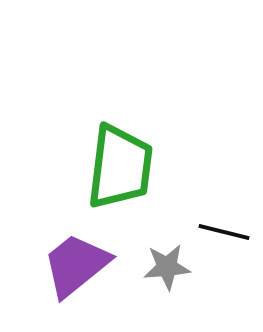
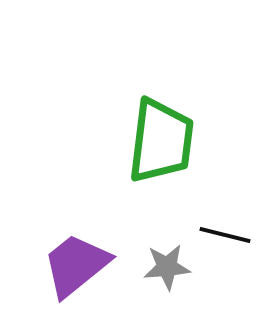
green trapezoid: moved 41 px right, 26 px up
black line: moved 1 px right, 3 px down
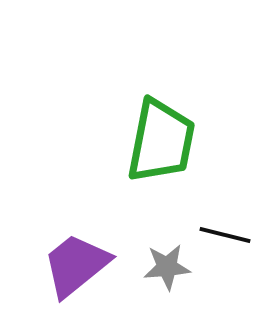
green trapezoid: rotated 4 degrees clockwise
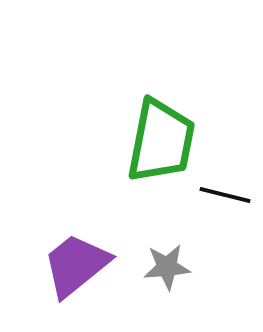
black line: moved 40 px up
